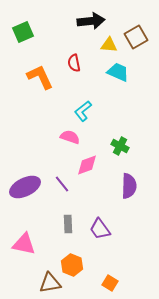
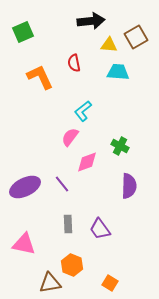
cyan trapezoid: rotated 20 degrees counterclockwise
pink semicircle: rotated 72 degrees counterclockwise
pink diamond: moved 3 px up
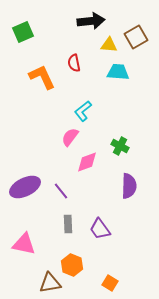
orange L-shape: moved 2 px right
purple line: moved 1 px left, 7 px down
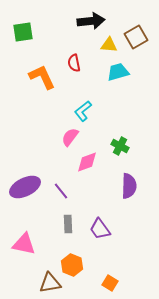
green square: rotated 15 degrees clockwise
cyan trapezoid: rotated 20 degrees counterclockwise
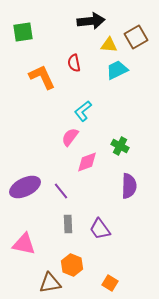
cyan trapezoid: moved 1 px left, 2 px up; rotated 10 degrees counterclockwise
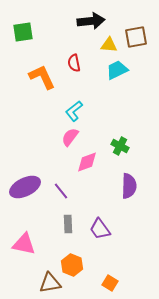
brown square: rotated 20 degrees clockwise
cyan L-shape: moved 9 px left
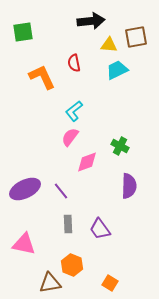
purple ellipse: moved 2 px down
